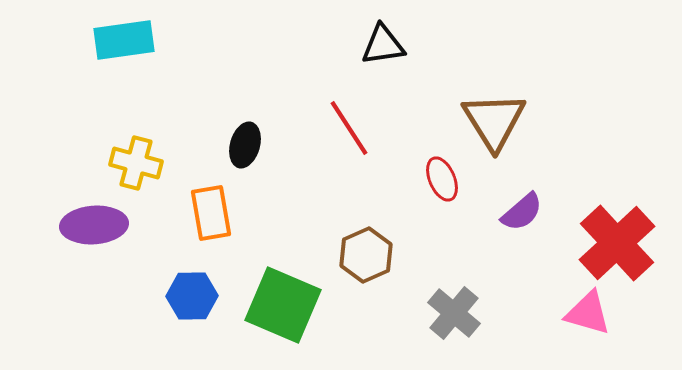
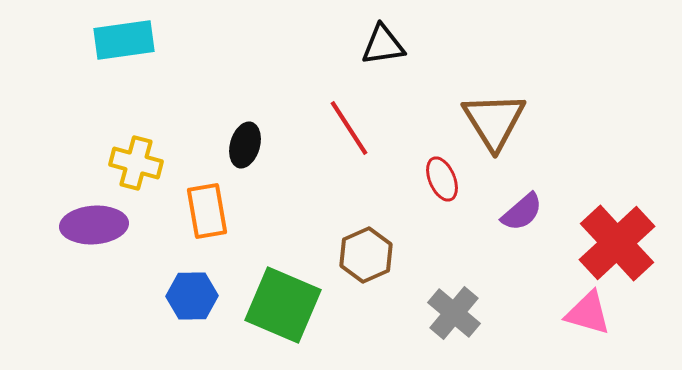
orange rectangle: moved 4 px left, 2 px up
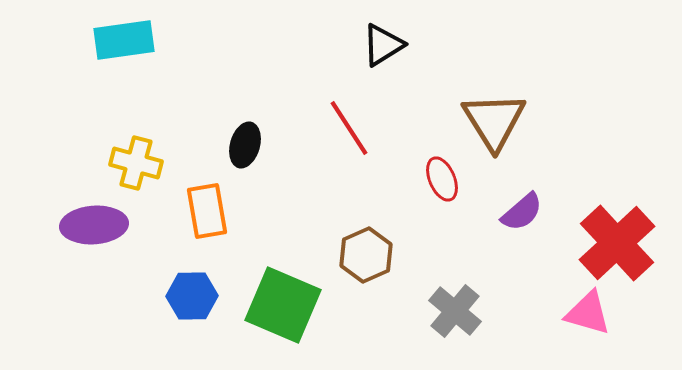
black triangle: rotated 24 degrees counterclockwise
gray cross: moved 1 px right, 2 px up
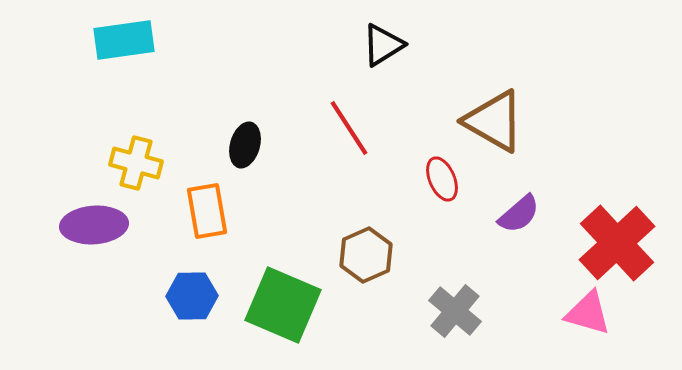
brown triangle: rotated 28 degrees counterclockwise
purple semicircle: moved 3 px left, 2 px down
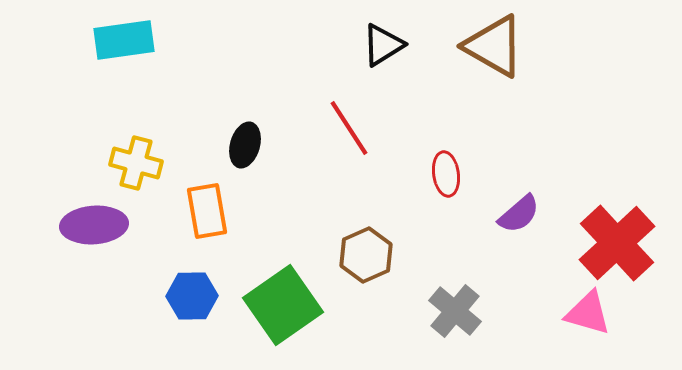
brown triangle: moved 75 px up
red ellipse: moved 4 px right, 5 px up; rotated 15 degrees clockwise
green square: rotated 32 degrees clockwise
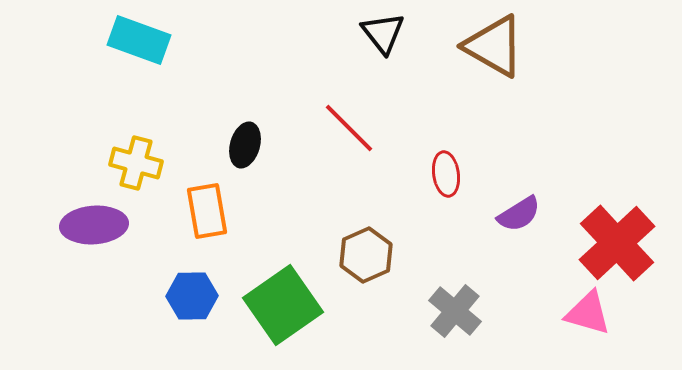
cyan rectangle: moved 15 px right; rotated 28 degrees clockwise
black triangle: moved 12 px up; rotated 36 degrees counterclockwise
red line: rotated 12 degrees counterclockwise
purple semicircle: rotated 9 degrees clockwise
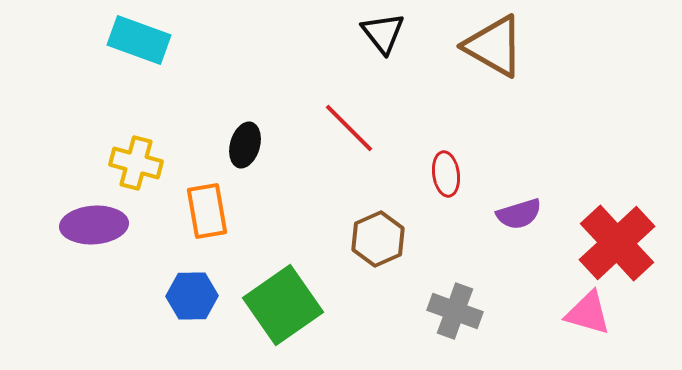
purple semicircle: rotated 15 degrees clockwise
brown hexagon: moved 12 px right, 16 px up
gray cross: rotated 20 degrees counterclockwise
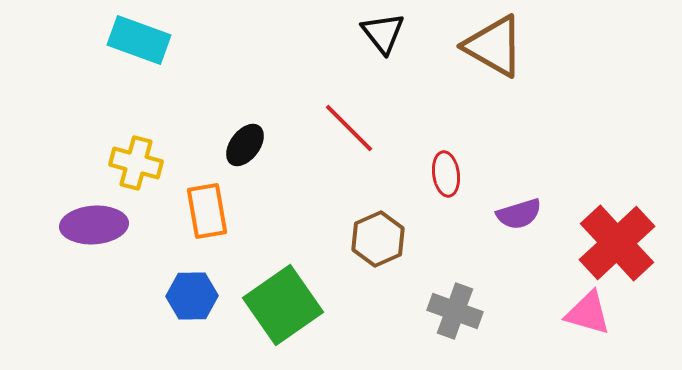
black ellipse: rotated 21 degrees clockwise
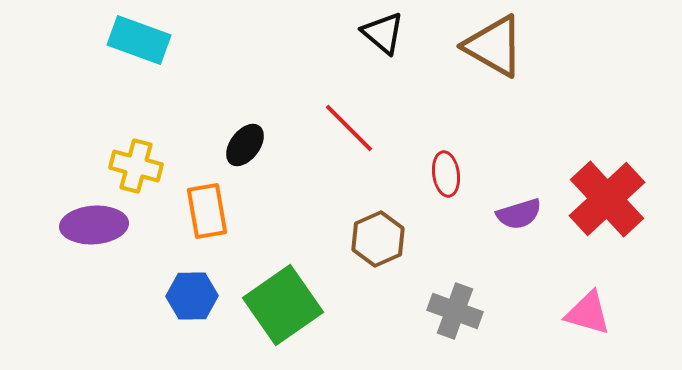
black triangle: rotated 12 degrees counterclockwise
yellow cross: moved 3 px down
red cross: moved 10 px left, 44 px up
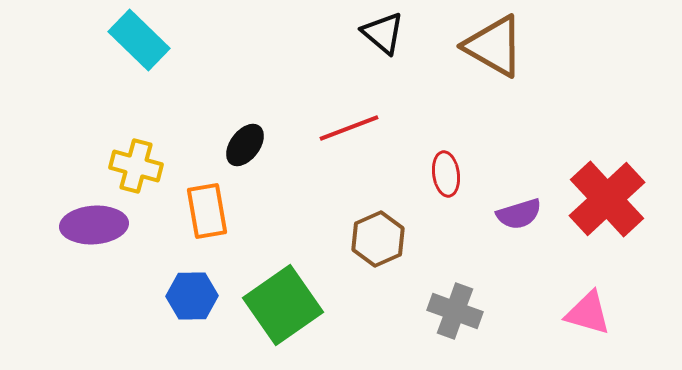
cyan rectangle: rotated 24 degrees clockwise
red line: rotated 66 degrees counterclockwise
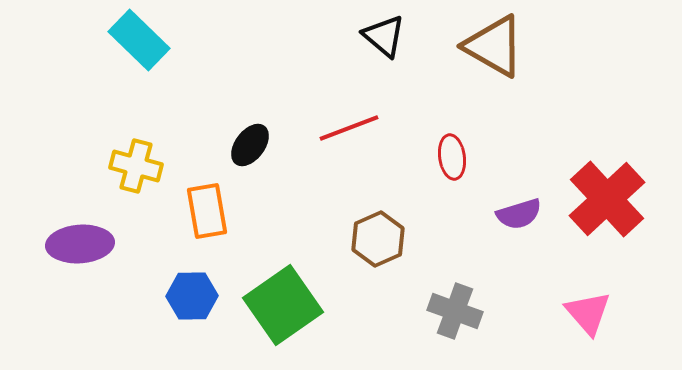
black triangle: moved 1 px right, 3 px down
black ellipse: moved 5 px right
red ellipse: moved 6 px right, 17 px up
purple ellipse: moved 14 px left, 19 px down
pink triangle: rotated 33 degrees clockwise
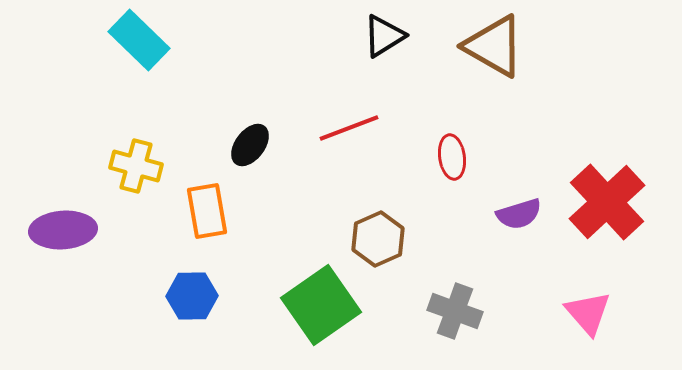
black triangle: rotated 48 degrees clockwise
red cross: moved 3 px down
purple ellipse: moved 17 px left, 14 px up
green square: moved 38 px right
